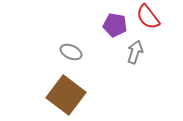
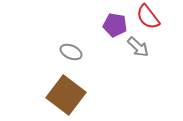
gray arrow: moved 3 px right, 5 px up; rotated 115 degrees clockwise
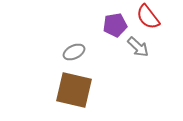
purple pentagon: rotated 20 degrees counterclockwise
gray ellipse: moved 3 px right; rotated 50 degrees counterclockwise
brown square: moved 8 px right, 5 px up; rotated 24 degrees counterclockwise
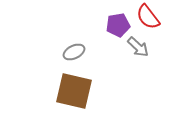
purple pentagon: moved 3 px right
brown square: moved 1 px down
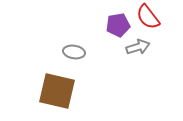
gray arrow: rotated 60 degrees counterclockwise
gray ellipse: rotated 35 degrees clockwise
brown square: moved 17 px left
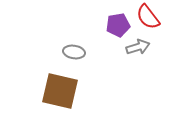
brown square: moved 3 px right
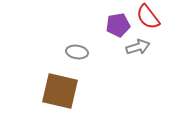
gray ellipse: moved 3 px right
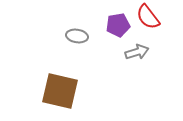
gray arrow: moved 1 px left, 5 px down
gray ellipse: moved 16 px up
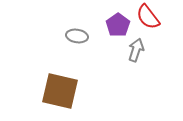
purple pentagon: rotated 25 degrees counterclockwise
gray arrow: moved 1 px left, 2 px up; rotated 55 degrees counterclockwise
